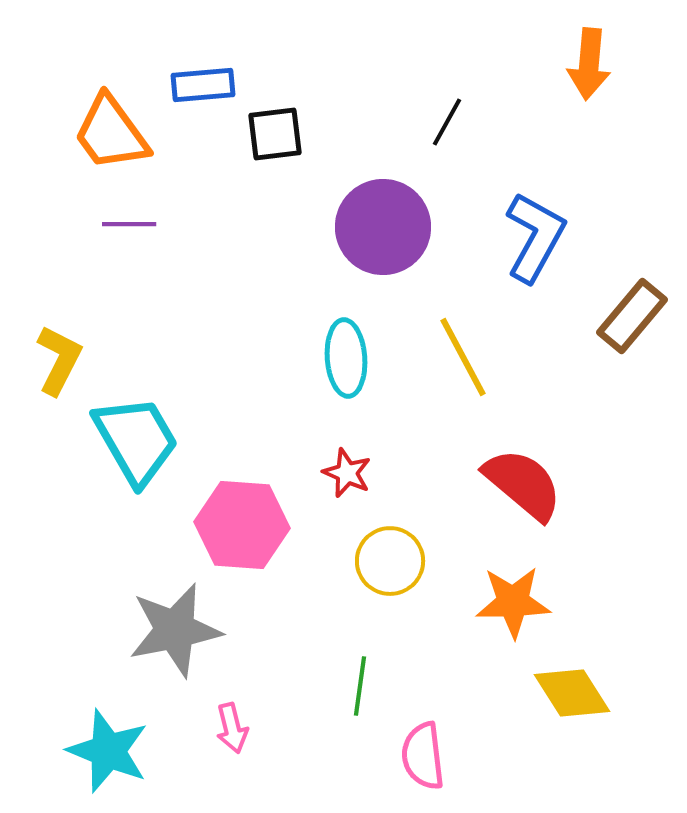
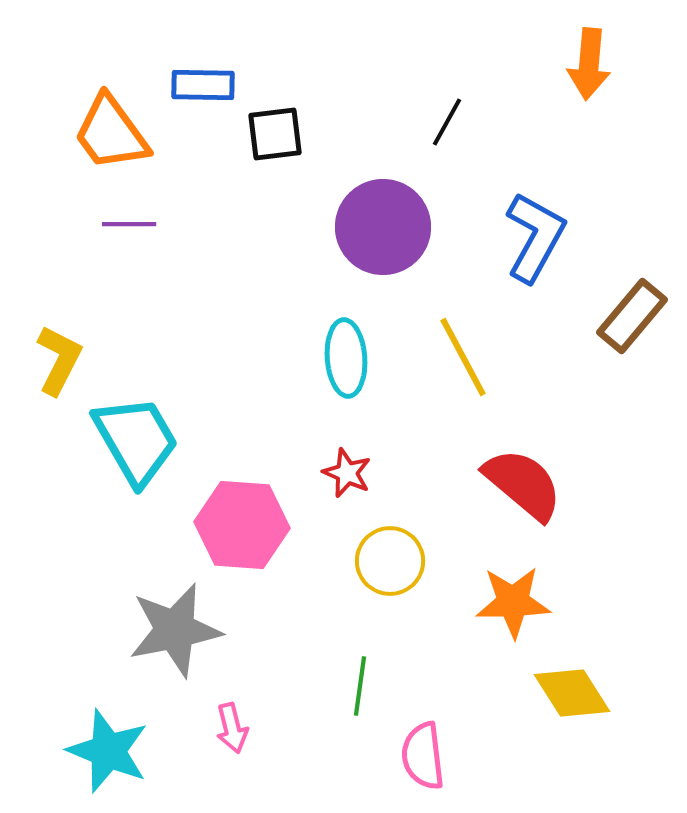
blue rectangle: rotated 6 degrees clockwise
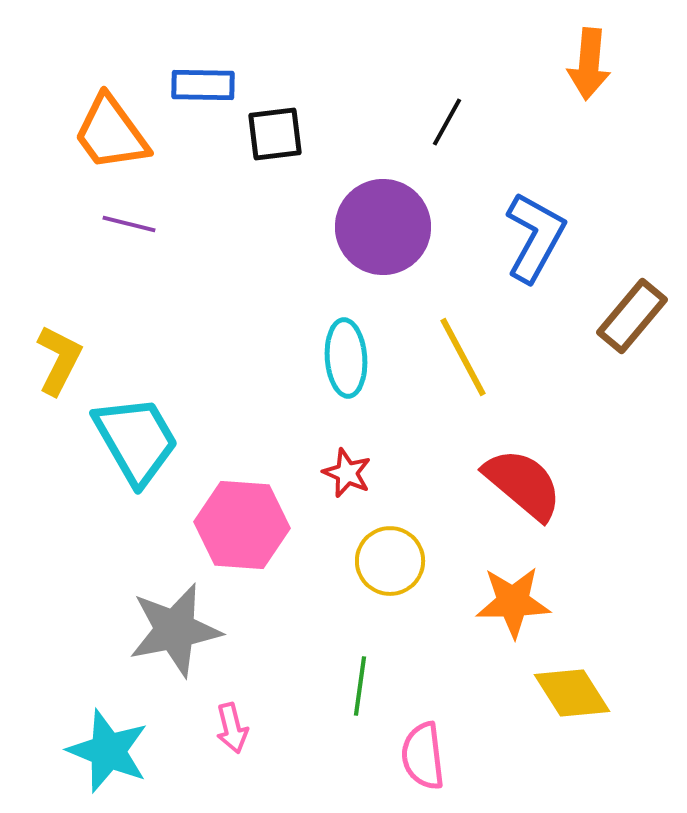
purple line: rotated 14 degrees clockwise
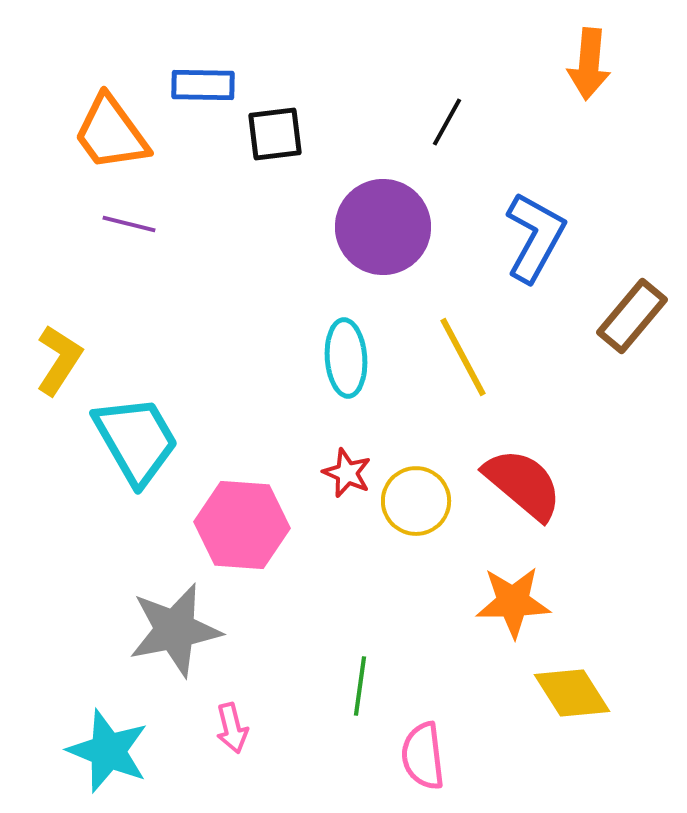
yellow L-shape: rotated 6 degrees clockwise
yellow circle: moved 26 px right, 60 px up
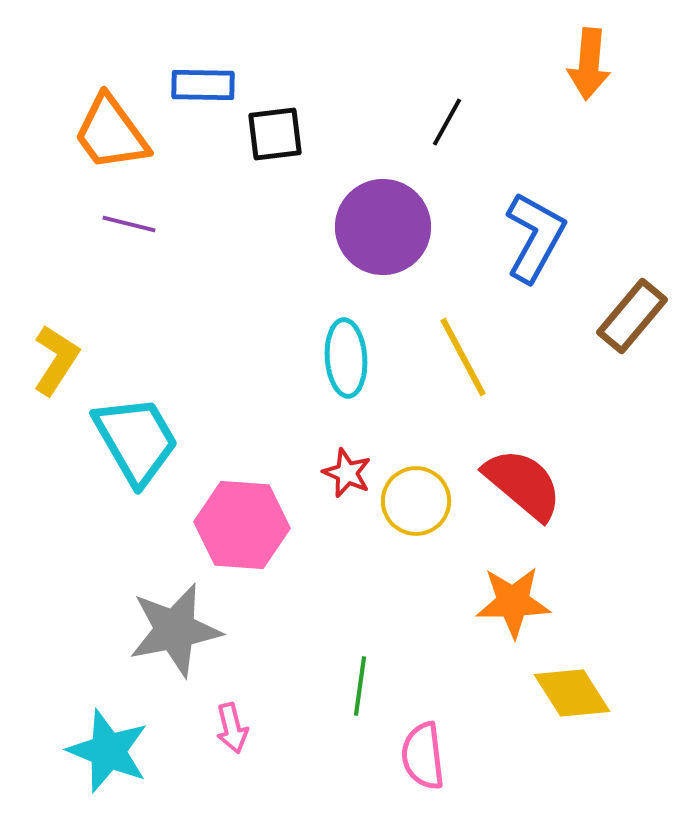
yellow L-shape: moved 3 px left
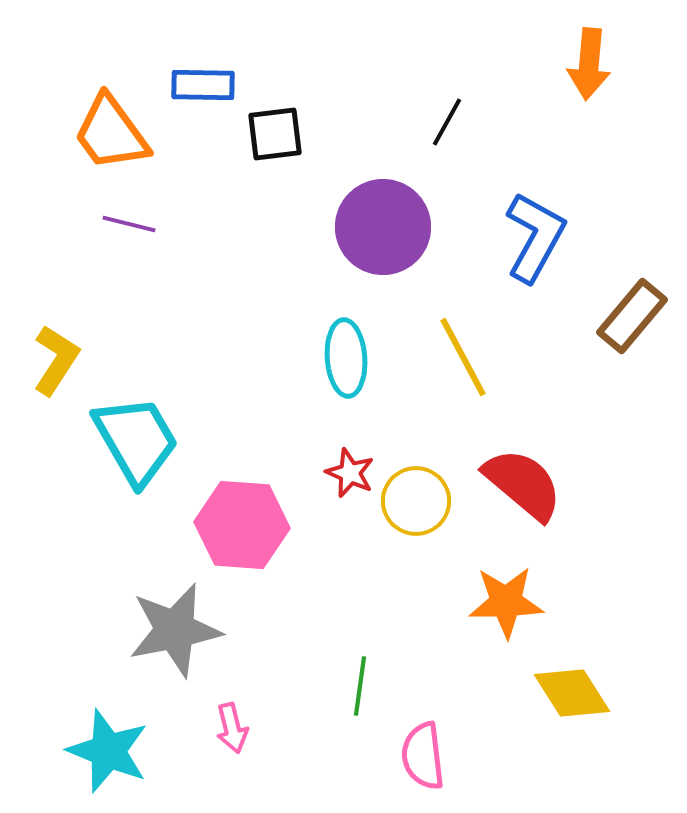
red star: moved 3 px right
orange star: moved 7 px left
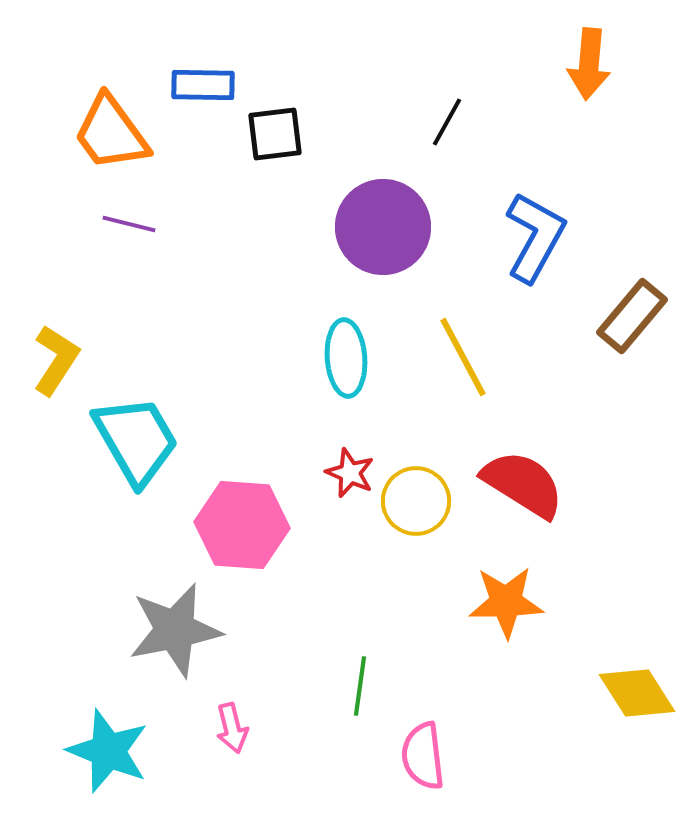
red semicircle: rotated 8 degrees counterclockwise
yellow diamond: moved 65 px right
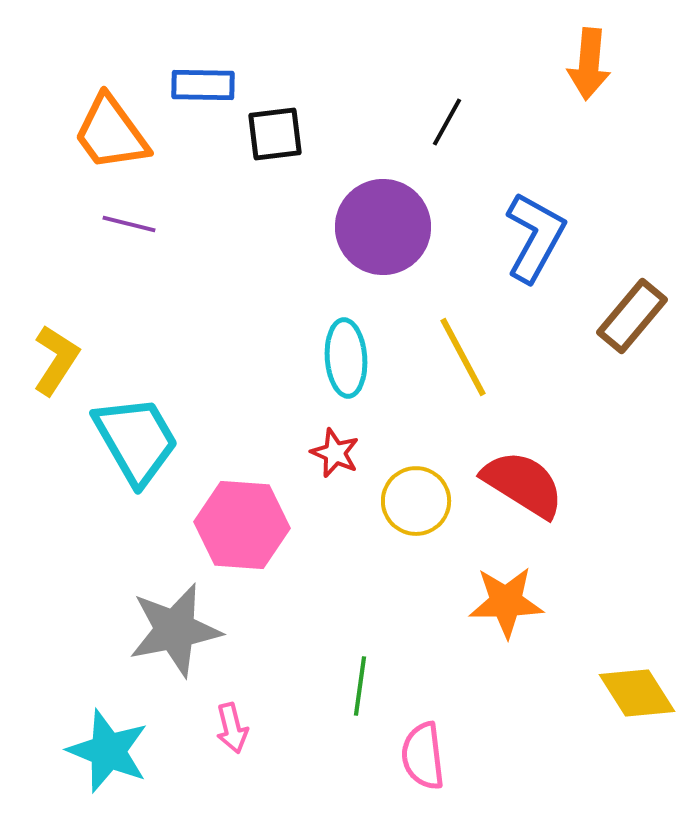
red star: moved 15 px left, 20 px up
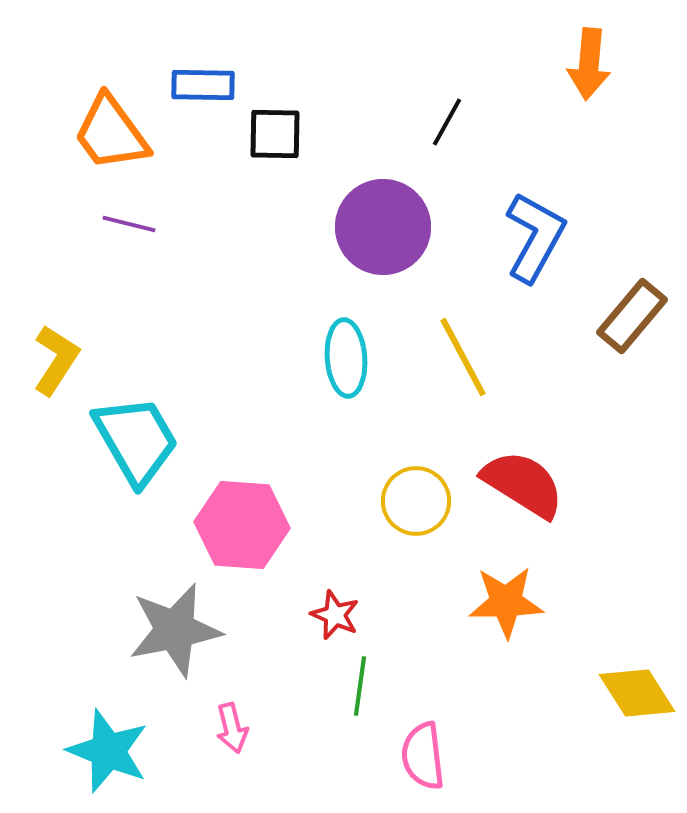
black square: rotated 8 degrees clockwise
red star: moved 162 px down
